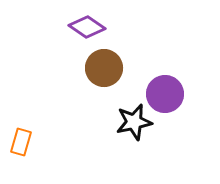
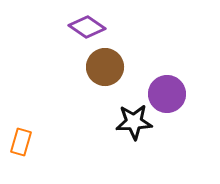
brown circle: moved 1 px right, 1 px up
purple circle: moved 2 px right
black star: rotated 9 degrees clockwise
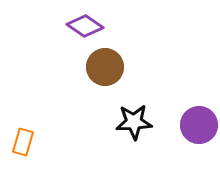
purple diamond: moved 2 px left, 1 px up
purple circle: moved 32 px right, 31 px down
orange rectangle: moved 2 px right
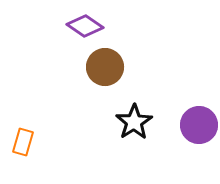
black star: rotated 30 degrees counterclockwise
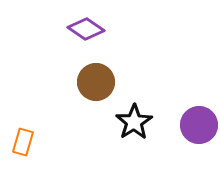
purple diamond: moved 1 px right, 3 px down
brown circle: moved 9 px left, 15 px down
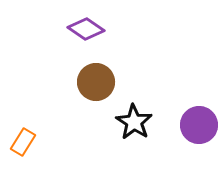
black star: rotated 6 degrees counterclockwise
orange rectangle: rotated 16 degrees clockwise
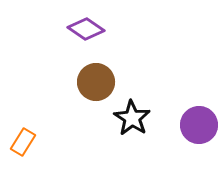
black star: moved 2 px left, 4 px up
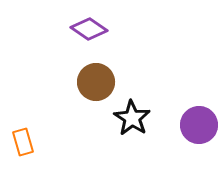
purple diamond: moved 3 px right
orange rectangle: rotated 48 degrees counterclockwise
